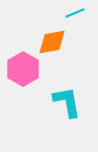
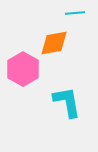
cyan line: rotated 18 degrees clockwise
orange diamond: moved 2 px right, 1 px down
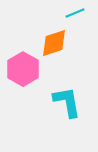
cyan line: rotated 18 degrees counterclockwise
orange diamond: rotated 8 degrees counterclockwise
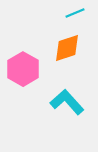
orange diamond: moved 13 px right, 5 px down
cyan L-shape: rotated 32 degrees counterclockwise
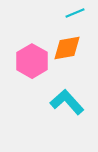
orange diamond: rotated 8 degrees clockwise
pink hexagon: moved 9 px right, 8 px up
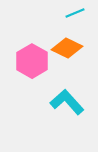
orange diamond: rotated 36 degrees clockwise
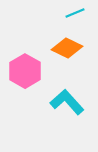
pink hexagon: moved 7 px left, 10 px down
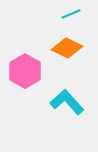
cyan line: moved 4 px left, 1 px down
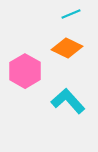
cyan L-shape: moved 1 px right, 1 px up
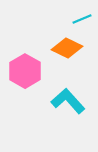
cyan line: moved 11 px right, 5 px down
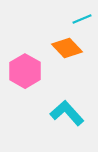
orange diamond: rotated 20 degrees clockwise
cyan L-shape: moved 1 px left, 12 px down
